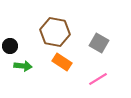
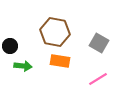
orange rectangle: moved 2 px left, 1 px up; rotated 24 degrees counterclockwise
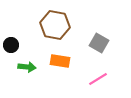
brown hexagon: moved 7 px up
black circle: moved 1 px right, 1 px up
green arrow: moved 4 px right, 1 px down
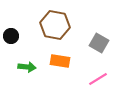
black circle: moved 9 px up
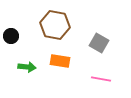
pink line: moved 3 px right; rotated 42 degrees clockwise
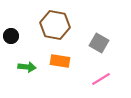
pink line: rotated 42 degrees counterclockwise
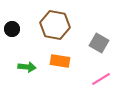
black circle: moved 1 px right, 7 px up
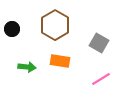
brown hexagon: rotated 20 degrees clockwise
